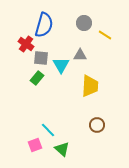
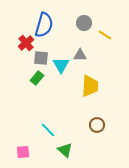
red cross: moved 1 px up; rotated 14 degrees clockwise
pink square: moved 12 px left, 7 px down; rotated 16 degrees clockwise
green triangle: moved 3 px right, 1 px down
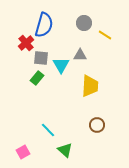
pink square: rotated 24 degrees counterclockwise
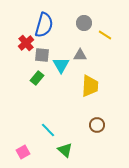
gray square: moved 1 px right, 3 px up
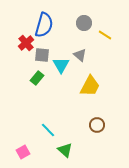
gray triangle: rotated 40 degrees clockwise
yellow trapezoid: rotated 25 degrees clockwise
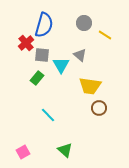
yellow trapezoid: rotated 70 degrees clockwise
brown circle: moved 2 px right, 17 px up
cyan line: moved 15 px up
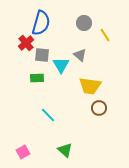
blue semicircle: moved 3 px left, 2 px up
yellow line: rotated 24 degrees clockwise
green rectangle: rotated 48 degrees clockwise
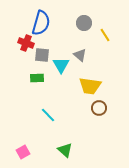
red cross: rotated 28 degrees counterclockwise
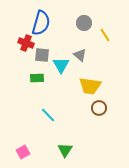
green triangle: rotated 21 degrees clockwise
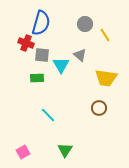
gray circle: moved 1 px right, 1 px down
yellow trapezoid: moved 16 px right, 8 px up
